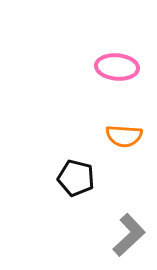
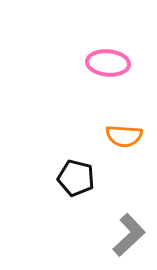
pink ellipse: moved 9 px left, 4 px up
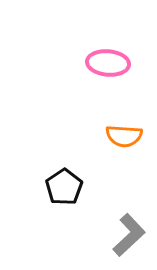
black pentagon: moved 12 px left, 9 px down; rotated 24 degrees clockwise
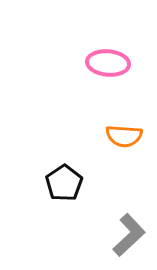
black pentagon: moved 4 px up
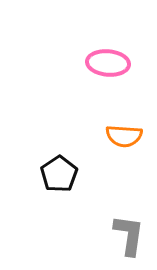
black pentagon: moved 5 px left, 9 px up
gray L-shape: rotated 39 degrees counterclockwise
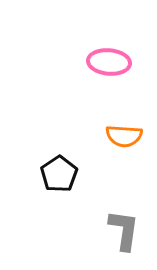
pink ellipse: moved 1 px right, 1 px up
gray L-shape: moved 5 px left, 5 px up
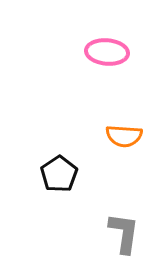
pink ellipse: moved 2 px left, 10 px up
gray L-shape: moved 3 px down
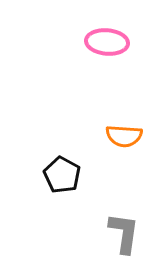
pink ellipse: moved 10 px up
black pentagon: moved 3 px right, 1 px down; rotated 9 degrees counterclockwise
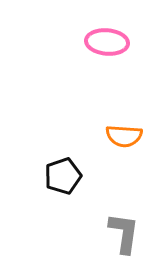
black pentagon: moved 1 px right, 1 px down; rotated 24 degrees clockwise
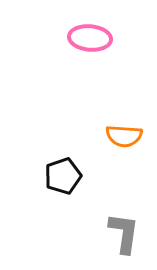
pink ellipse: moved 17 px left, 4 px up
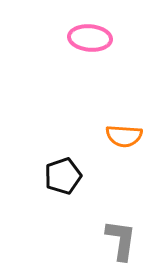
gray L-shape: moved 3 px left, 7 px down
